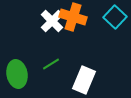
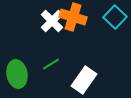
white rectangle: rotated 12 degrees clockwise
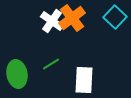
orange cross: moved 1 px left, 1 px down; rotated 36 degrees clockwise
white cross: rotated 10 degrees counterclockwise
white rectangle: rotated 32 degrees counterclockwise
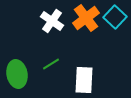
orange cross: moved 14 px right
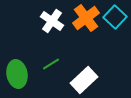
white rectangle: rotated 44 degrees clockwise
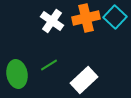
orange cross: rotated 24 degrees clockwise
green line: moved 2 px left, 1 px down
